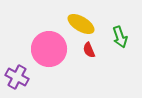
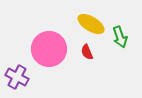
yellow ellipse: moved 10 px right
red semicircle: moved 2 px left, 2 px down
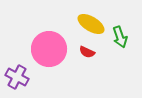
red semicircle: rotated 42 degrees counterclockwise
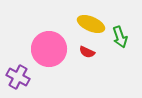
yellow ellipse: rotated 8 degrees counterclockwise
purple cross: moved 1 px right
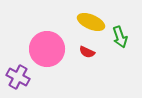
yellow ellipse: moved 2 px up
pink circle: moved 2 px left
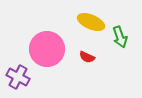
red semicircle: moved 5 px down
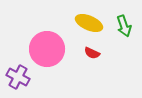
yellow ellipse: moved 2 px left, 1 px down
green arrow: moved 4 px right, 11 px up
red semicircle: moved 5 px right, 4 px up
